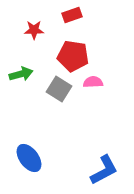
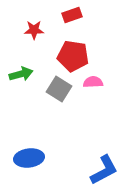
blue ellipse: rotated 60 degrees counterclockwise
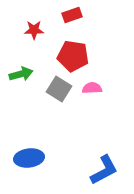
pink semicircle: moved 1 px left, 6 px down
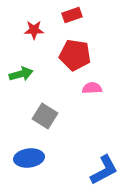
red pentagon: moved 2 px right, 1 px up
gray square: moved 14 px left, 27 px down
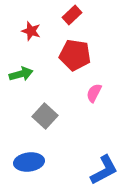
red rectangle: rotated 24 degrees counterclockwise
red star: moved 3 px left, 1 px down; rotated 18 degrees clockwise
pink semicircle: moved 2 px right, 5 px down; rotated 60 degrees counterclockwise
gray square: rotated 10 degrees clockwise
blue ellipse: moved 4 px down
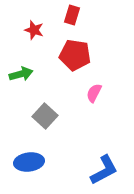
red rectangle: rotated 30 degrees counterclockwise
red star: moved 3 px right, 1 px up
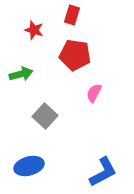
blue ellipse: moved 4 px down; rotated 8 degrees counterclockwise
blue L-shape: moved 1 px left, 2 px down
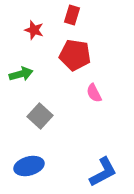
pink semicircle: rotated 54 degrees counterclockwise
gray square: moved 5 px left
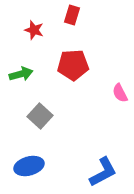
red pentagon: moved 2 px left, 10 px down; rotated 12 degrees counterclockwise
pink semicircle: moved 26 px right
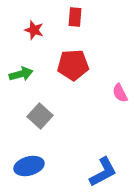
red rectangle: moved 3 px right, 2 px down; rotated 12 degrees counterclockwise
